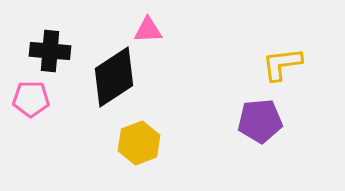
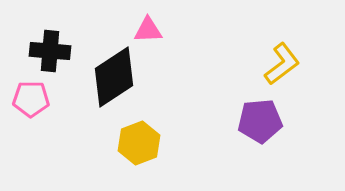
yellow L-shape: rotated 150 degrees clockwise
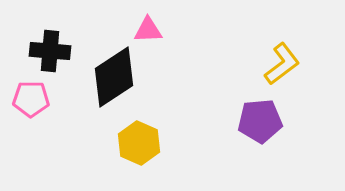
yellow hexagon: rotated 15 degrees counterclockwise
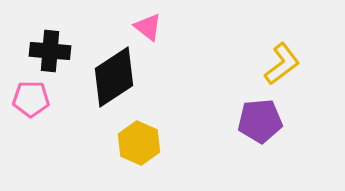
pink triangle: moved 3 px up; rotated 40 degrees clockwise
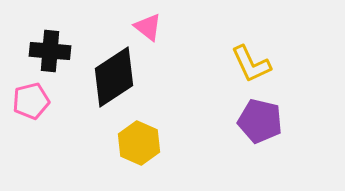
yellow L-shape: moved 31 px left; rotated 102 degrees clockwise
pink pentagon: moved 2 px down; rotated 15 degrees counterclockwise
purple pentagon: rotated 18 degrees clockwise
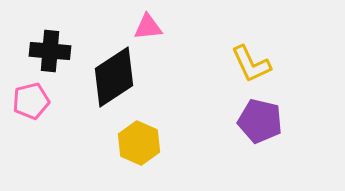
pink triangle: rotated 44 degrees counterclockwise
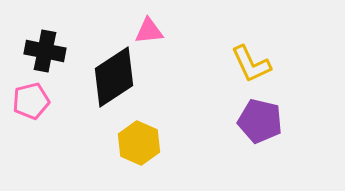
pink triangle: moved 1 px right, 4 px down
black cross: moved 5 px left; rotated 6 degrees clockwise
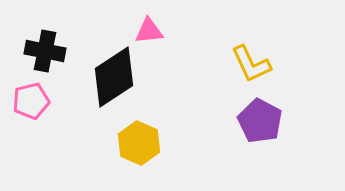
purple pentagon: rotated 15 degrees clockwise
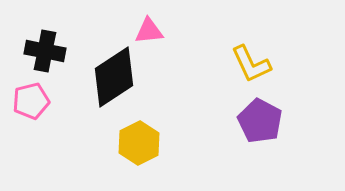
yellow hexagon: rotated 9 degrees clockwise
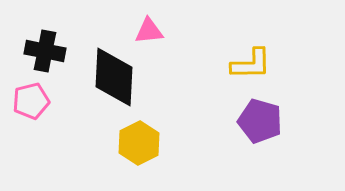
yellow L-shape: rotated 66 degrees counterclockwise
black diamond: rotated 54 degrees counterclockwise
purple pentagon: rotated 12 degrees counterclockwise
